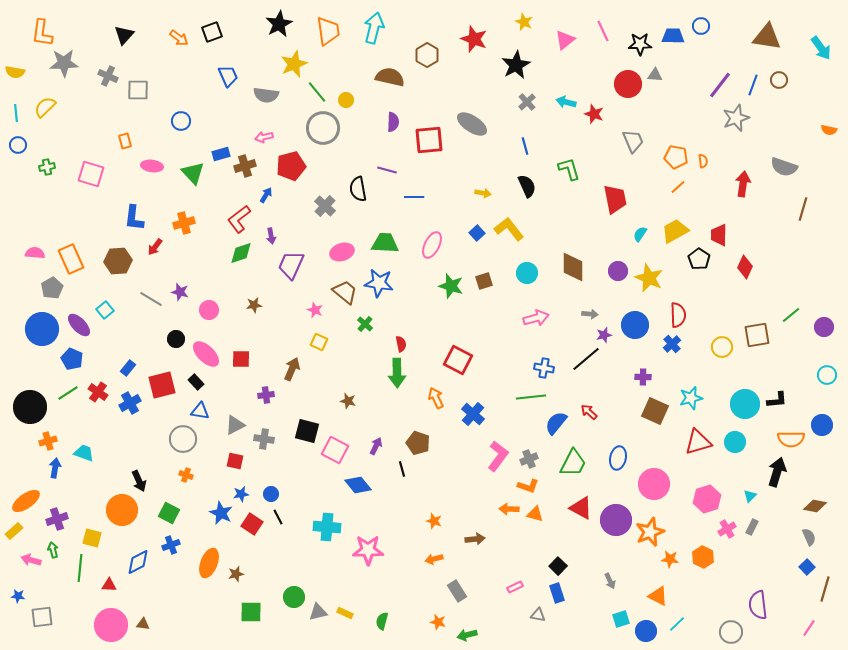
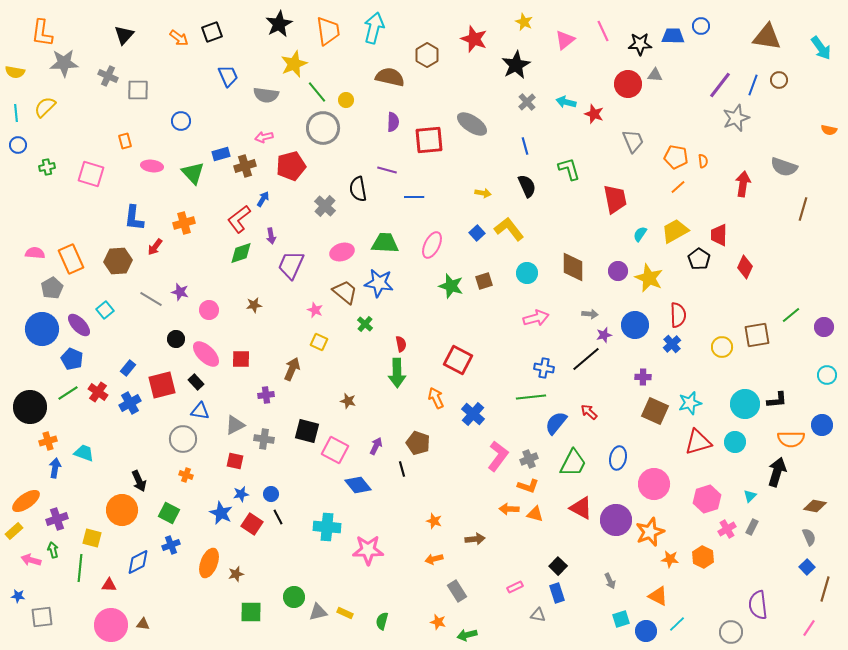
blue arrow at (266, 195): moved 3 px left, 4 px down
cyan star at (691, 398): moved 1 px left, 5 px down
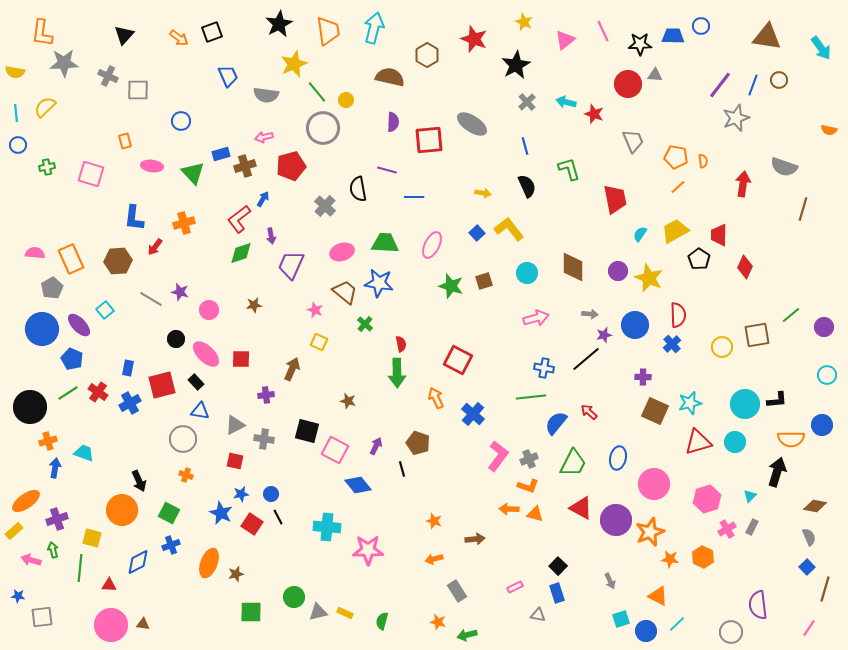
blue rectangle at (128, 368): rotated 28 degrees counterclockwise
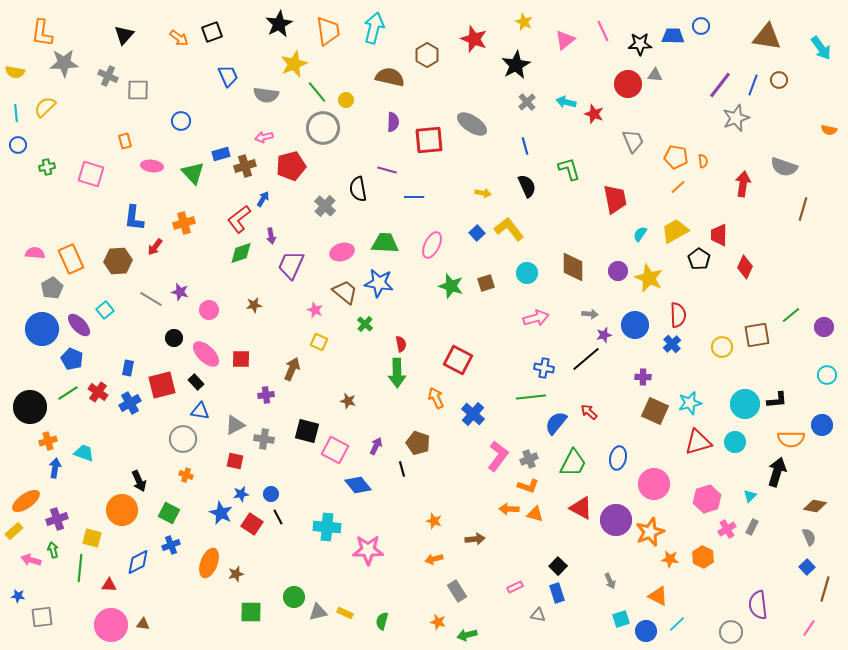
brown square at (484, 281): moved 2 px right, 2 px down
black circle at (176, 339): moved 2 px left, 1 px up
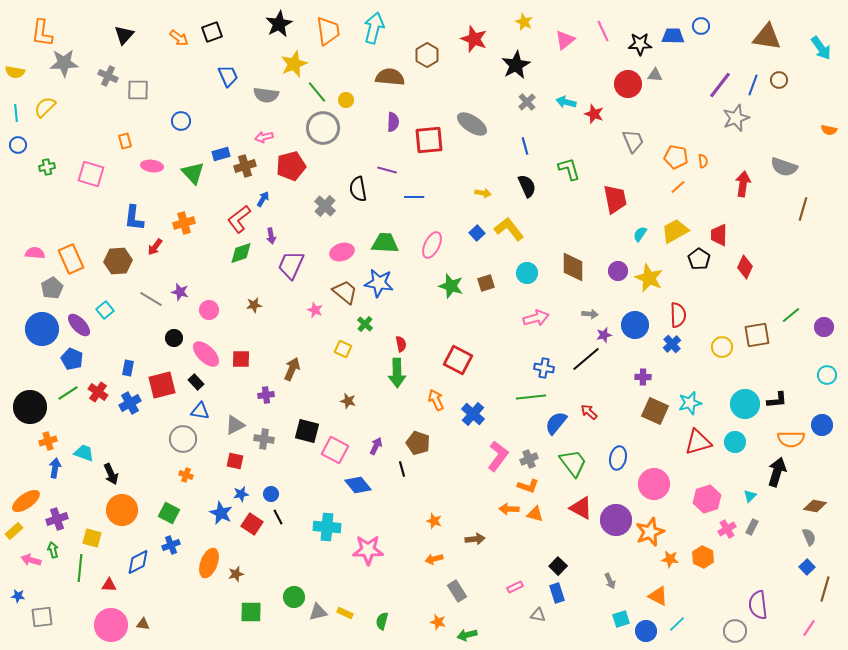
brown semicircle at (390, 77): rotated 8 degrees counterclockwise
yellow square at (319, 342): moved 24 px right, 7 px down
orange arrow at (436, 398): moved 2 px down
green trapezoid at (573, 463): rotated 64 degrees counterclockwise
black arrow at (139, 481): moved 28 px left, 7 px up
gray circle at (731, 632): moved 4 px right, 1 px up
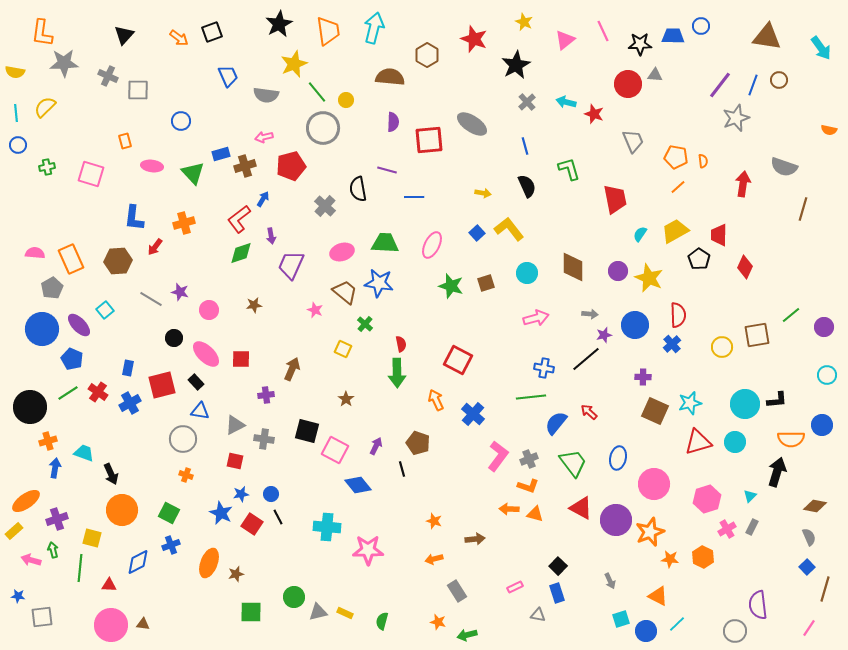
brown star at (348, 401): moved 2 px left, 2 px up; rotated 21 degrees clockwise
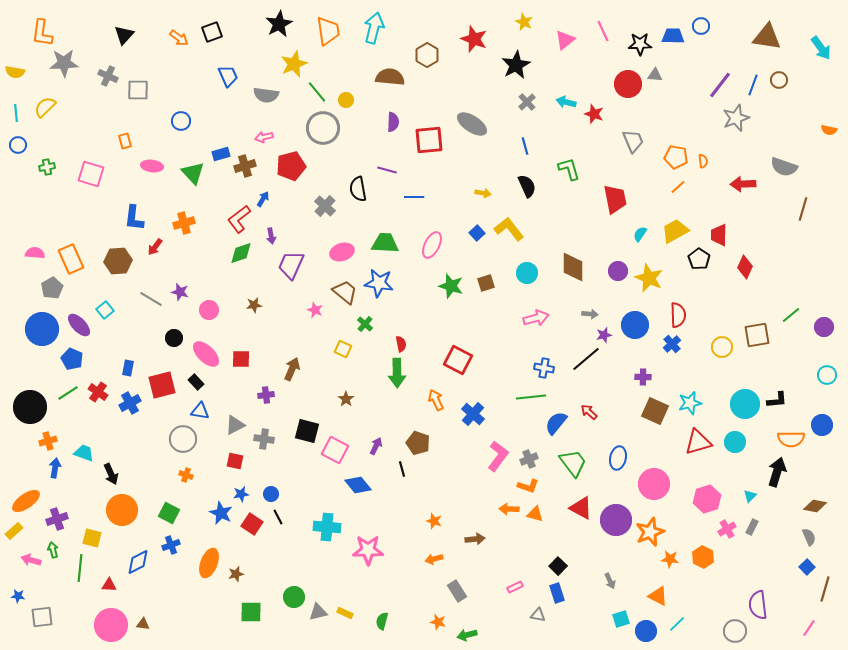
red arrow at (743, 184): rotated 100 degrees counterclockwise
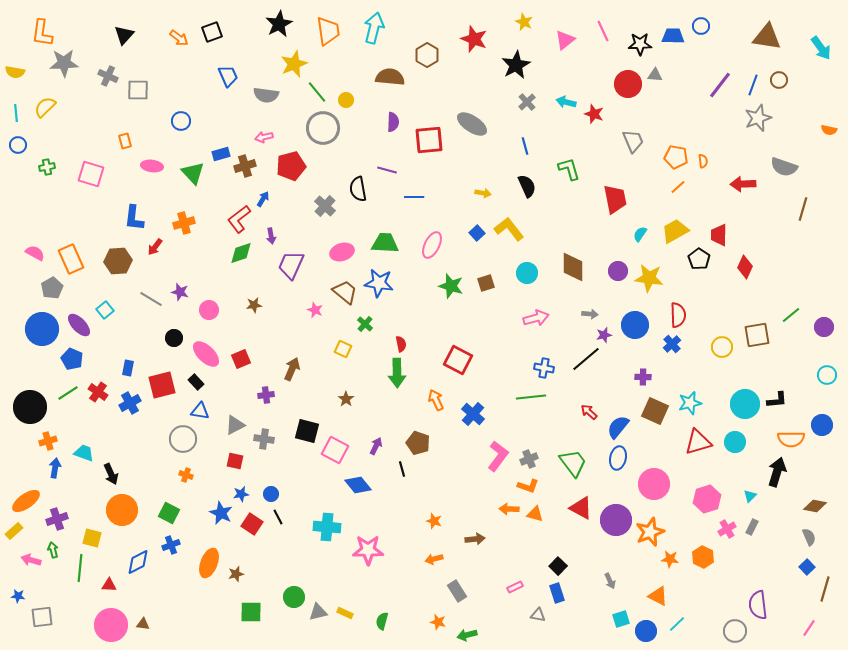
gray star at (736, 118): moved 22 px right
pink semicircle at (35, 253): rotated 24 degrees clockwise
yellow star at (649, 278): rotated 16 degrees counterclockwise
red square at (241, 359): rotated 24 degrees counterclockwise
blue semicircle at (556, 423): moved 62 px right, 4 px down
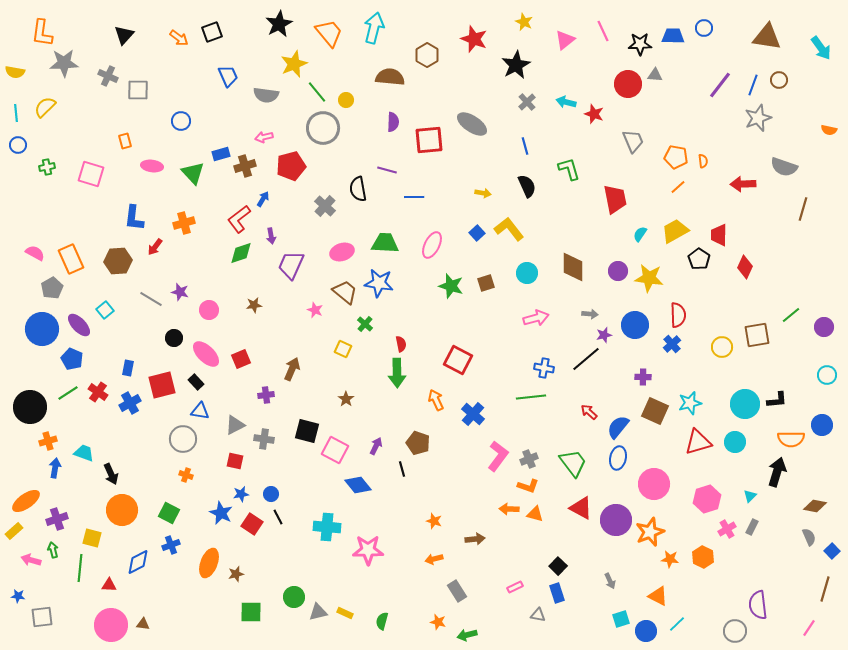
blue circle at (701, 26): moved 3 px right, 2 px down
orange trapezoid at (328, 31): moved 1 px right, 2 px down; rotated 32 degrees counterclockwise
blue square at (807, 567): moved 25 px right, 16 px up
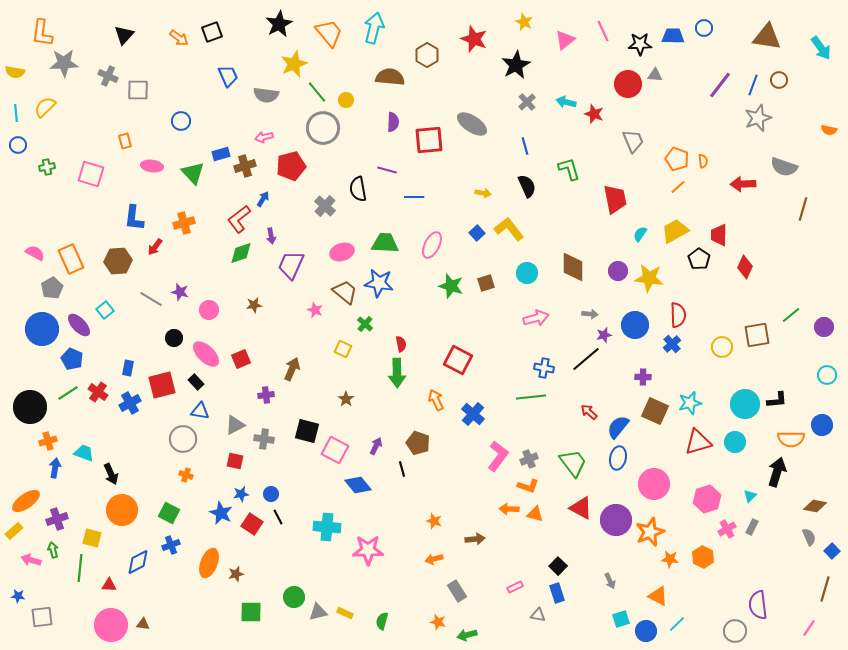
orange pentagon at (676, 157): moved 1 px right, 2 px down; rotated 10 degrees clockwise
